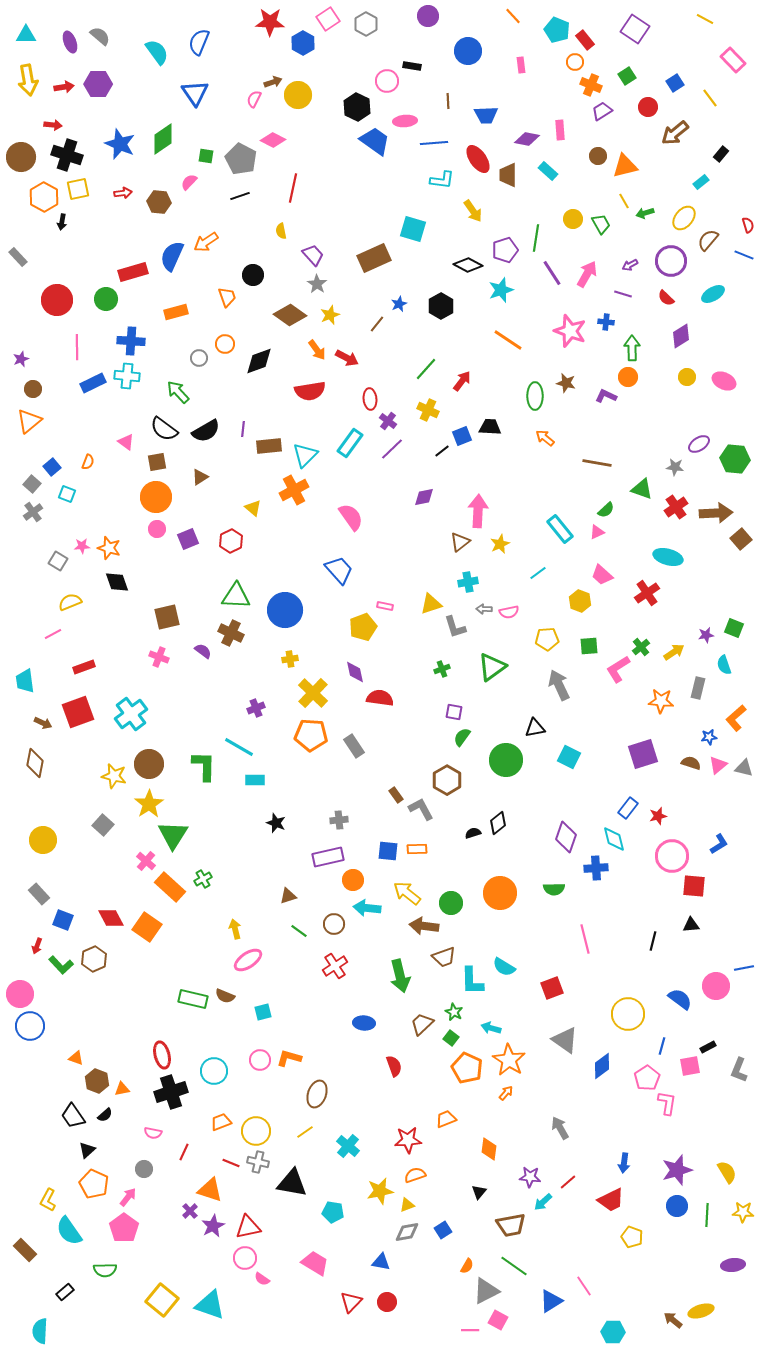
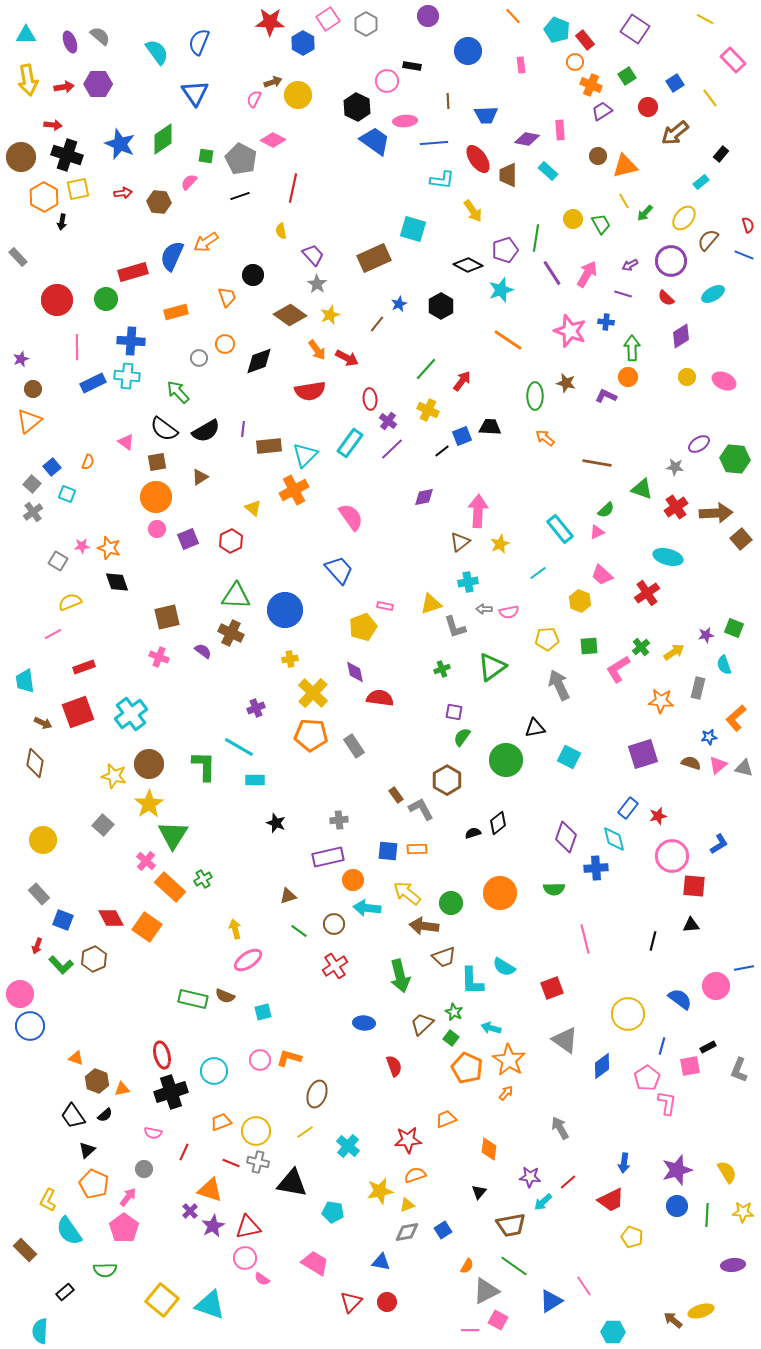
green arrow at (645, 213): rotated 30 degrees counterclockwise
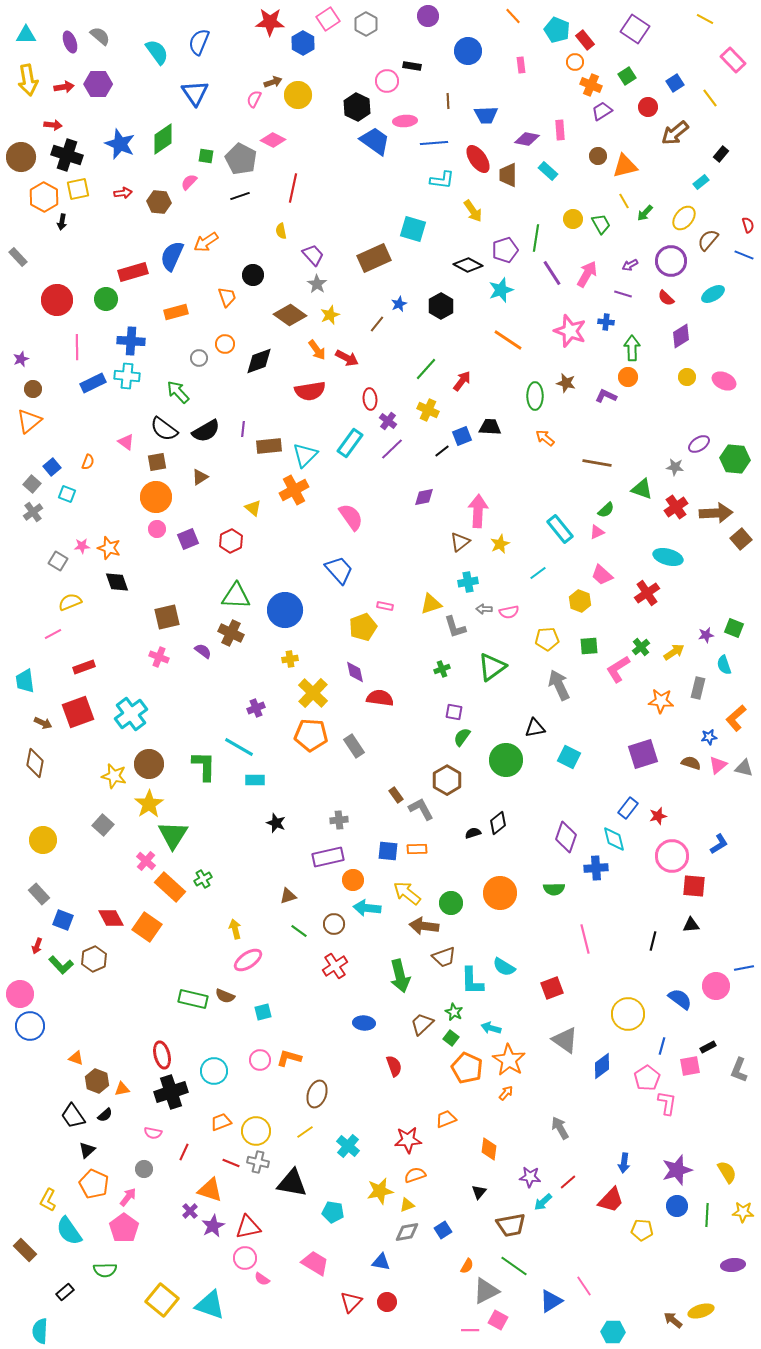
red trapezoid at (611, 1200): rotated 20 degrees counterclockwise
yellow pentagon at (632, 1237): moved 10 px right, 7 px up; rotated 15 degrees counterclockwise
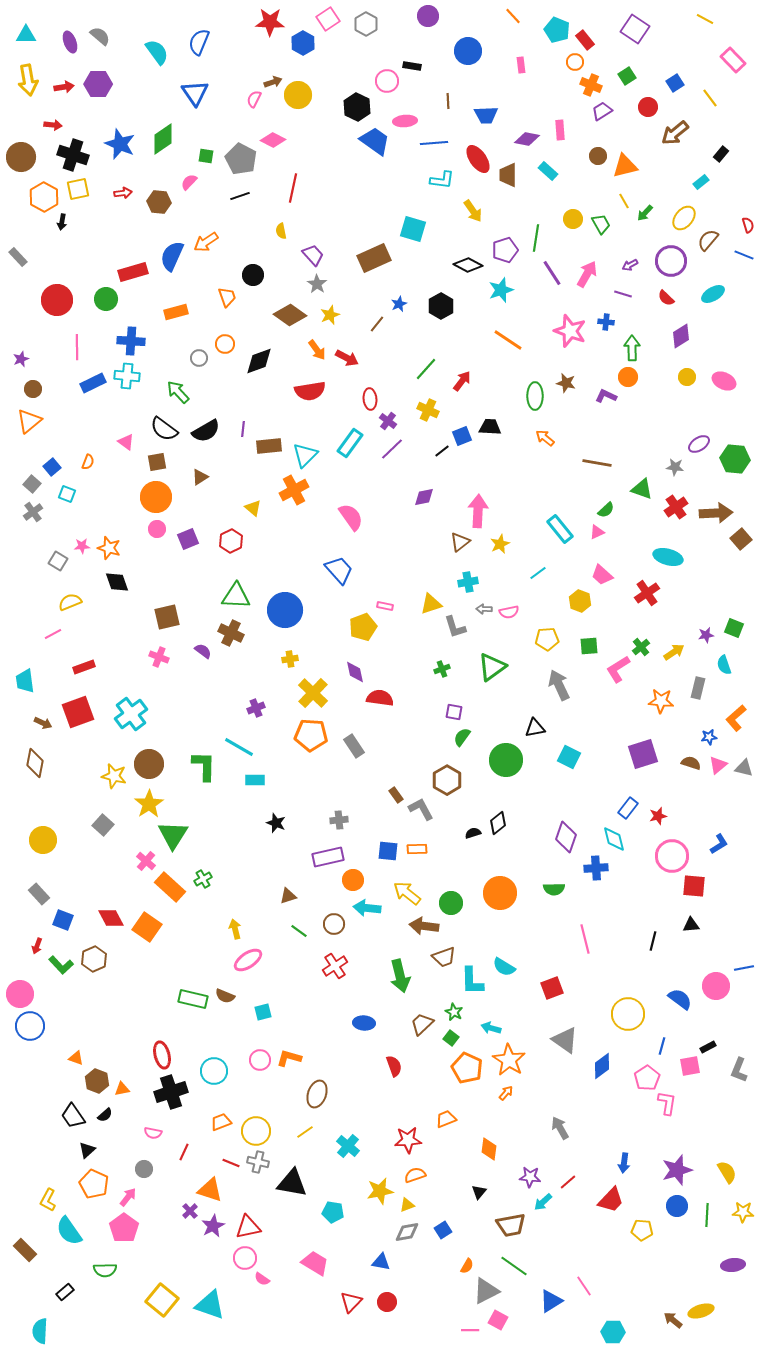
black cross at (67, 155): moved 6 px right
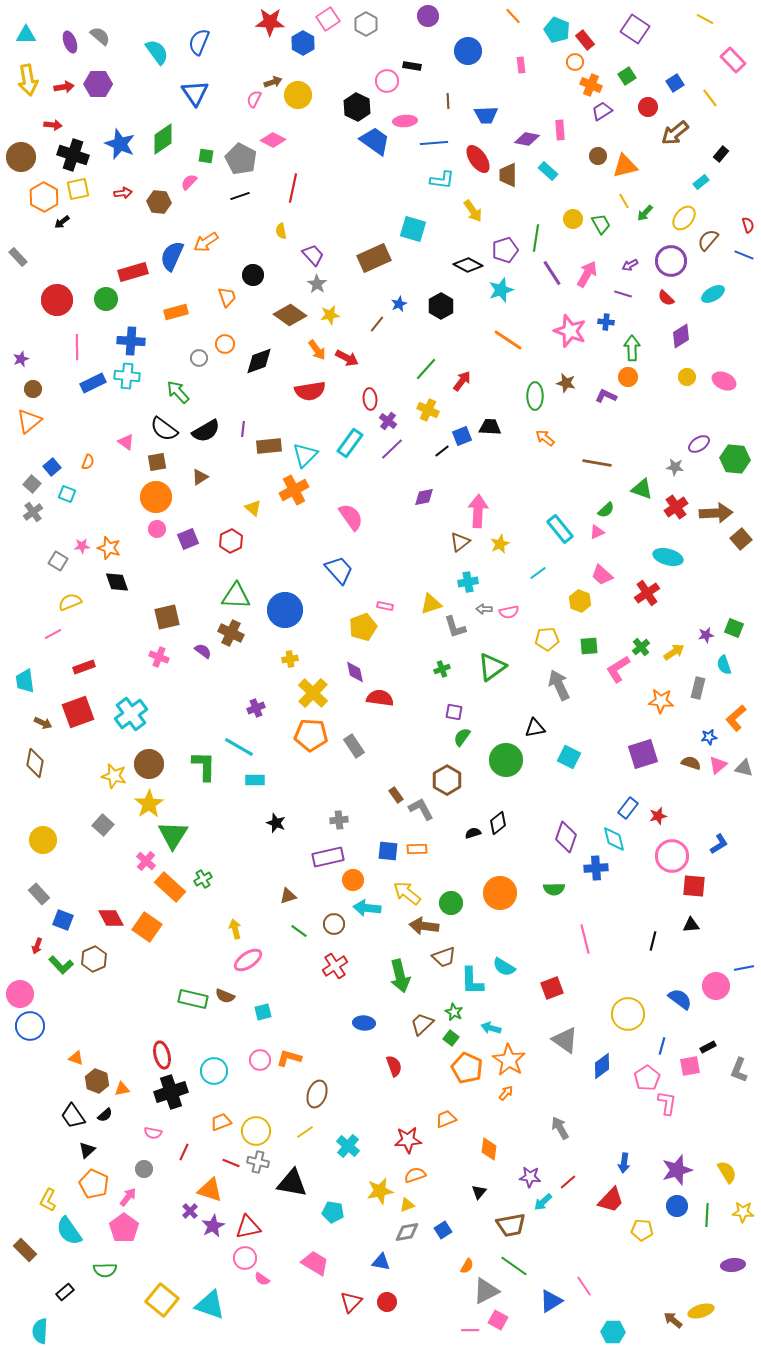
black arrow at (62, 222): rotated 42 degrees clockwise
yellow star at (330, 315): rotated 12 degrees clockwise
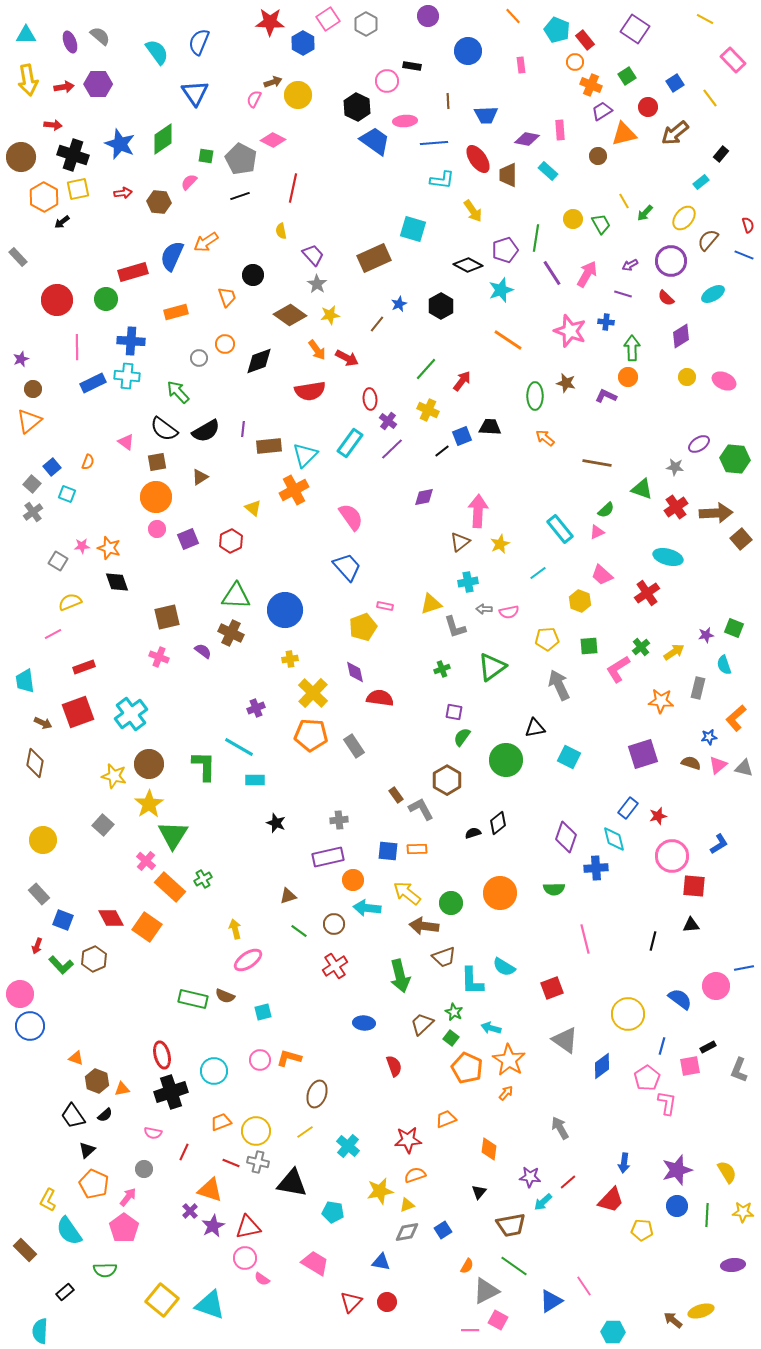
orange triangle at (625, 166): moved 1 px left, 32 px up
blue trapezoid at (339, 570): moved 8 px right, 3 px up
